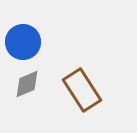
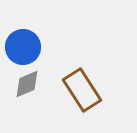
blue circle: moved 5 px down
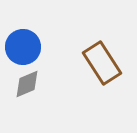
brown rectangle: moved 20 px right, 27 px up
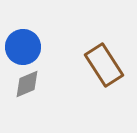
brown rectangle: moved 2 px right, 2 px down
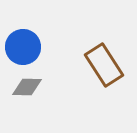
gray diamond: moved 3 px down; rotated 24 degrees clockwise
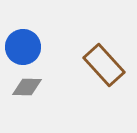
brown rectangle: rotated 9 degrees counterclockwise
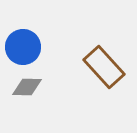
brown rectangle: moved 2 px down
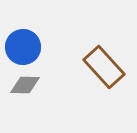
gray diamond: moved 2 px left, 2 px up
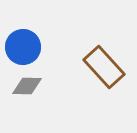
gray diamond: moved 2 px right, 1 px down
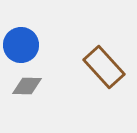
blue circle: moved 2 px left, 2 px up
